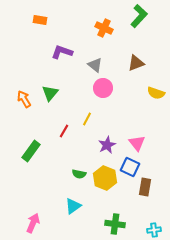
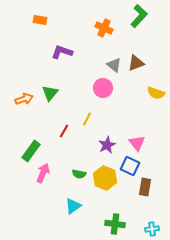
gray triangle: moved 19 px right
orange arrow: rotated 102 degrees clockwise
blue square: moved 1 px up
pink arrow: moved 10 px right, 50 px up
cyan cross: moved 2 px left, 1 px up
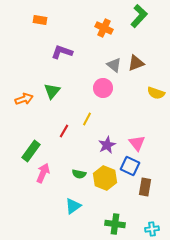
green triangle: moved 2 px right, 2 px up
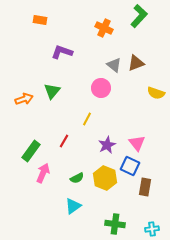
pink circle: moved 2 px left
red line: moved 10 px down
green semicircle: moved 2 px left, 4 px down; rotated 40 degrees counterclockwise
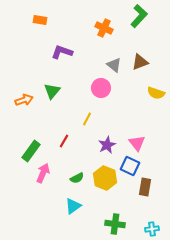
brown triangle: moved 4 px right, 1 px up
orange arrow: moved 1 px down
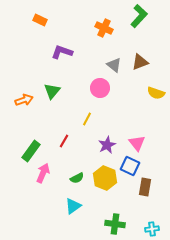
orange rectangle: rotated 16 degrees clockwise
pink circle: moved 1 px left
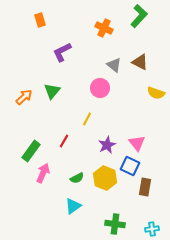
orange rectangle: rotated 48 degrees clockwise
purple L-shape: rotated 45 degrees counterclockwise
brown triangle: rotated 48 degrees clockwise
orange arrow: moved 3 px up; rotated 24 degrees counterclockwise
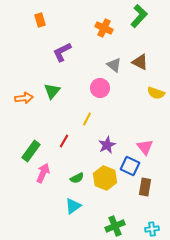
orange arrow: moved 1 px down; rotated 36 degrees clockwise
pink triangle: moved 8 px right, 4 px down
green cross: moved 2 px down; rotated 30 degrees counterclockwise
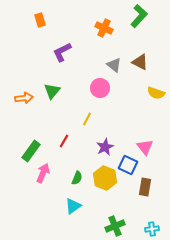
purple star: moved 2 px left, 2 px down
blue square: moved 2 px left, 1 px up
green semicircle: rotated 40 degrees counterclockwise
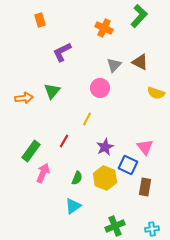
gray triangle: rotated 35 degrees clockwise
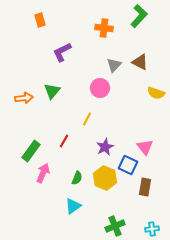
orange cross: rotated 18 degrees counterclockwise
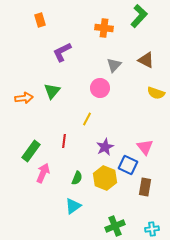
brown triangle: moved 6 px right, 2 px up
red line: rotated 24 degrees counterclockwise
